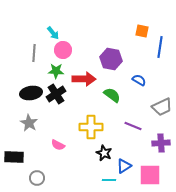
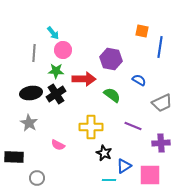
gray trapezoid: moved 4 px up
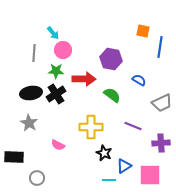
orange square: moved 1 px right
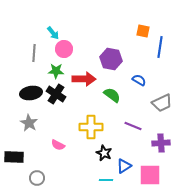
pink circle: moved 1 px right, 1 px up
black cross: rotated 24 degrees counterclockwise
cyan line: moved 3 px left
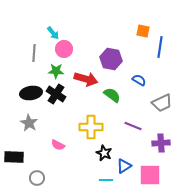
red arrow: moved 2 px right; rotated 15 degrees clockwise
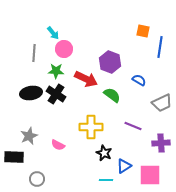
purple hexagon: moved 1 px left, 3 px down; rotated 10 degrees clockwise
red arrow: rotated 10 degrees clockwise
gray star: moved 13 px down; rotated 18 degrees clockwise
gray circle: moved 1 px down
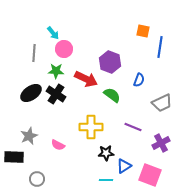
blue semicircle: rotated 80 degrees clockwise
black ellipse: rotated 25 degrees counterclockwise
purple line: moved 1 px down
purple cross: rotated 24 degrees counterclockwise
black star: moved 2 px right; rotated 28 degrees counterclockwise
pink square: rotated 20 degrees clockwise
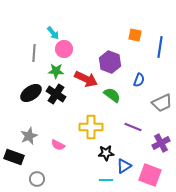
orange square: moved 8 px left, 4 px down
black rectangle: rotated 18 degrees clockwise
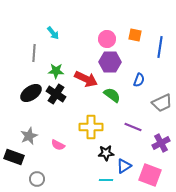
pink circle: moved 43 px right, 10 px up
purple hexagon: rotated 20 degrees counterclockwise
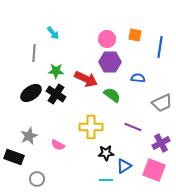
blue semicircle: moved 1 px left, 2 px up; rotated 104 degrees counterclockwise
pink square: moved 4 px right, 5 px up
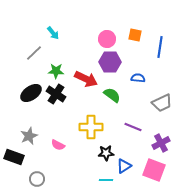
gray line: rotated 42 degrees clockwise
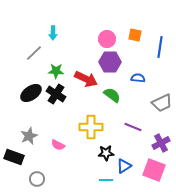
cyan arrow: rotated 40 degrees clockwise
